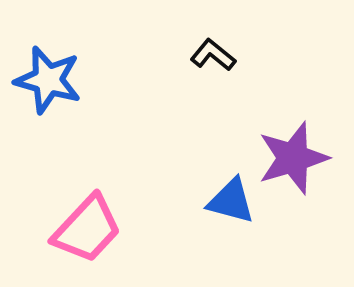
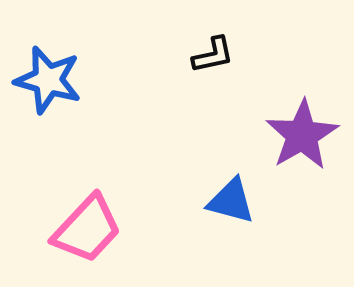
black L-shape: rotated 129 degrees clockwise
purple star: moved 9 px right, 23 px up; rotated 14 degrees counterclockwise
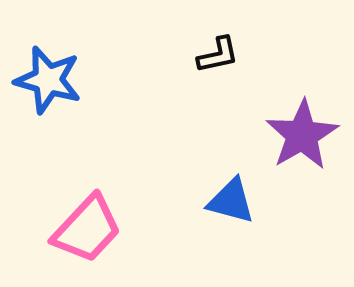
black L-shape: moved 5 px right
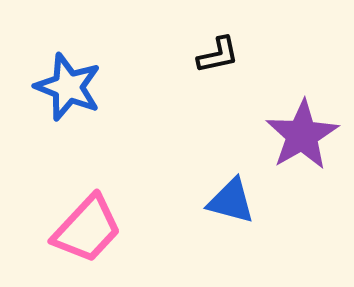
blue star: moved 20 px right, 7 px down; rotated 6 degrees clockwise
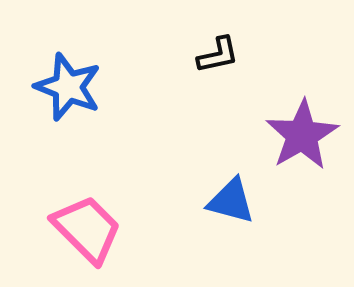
pink trapezoid: rotated 88 degrees counterclockwise
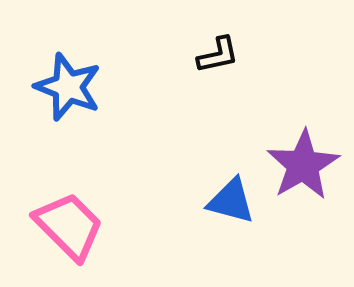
purple star: moved 1 px right, 30 px down
pink trapezoid: moved 18 px left, 3 px up
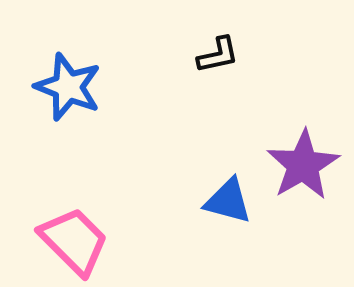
blue triangle: moved 3 px left
pink trapezoid: moved 5 px right, 15 px down
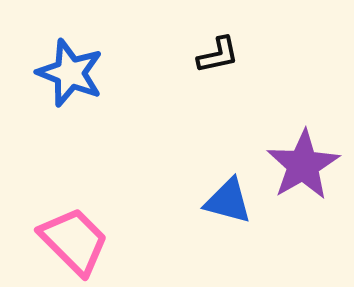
blue star: moved 2 px right, 14 px up
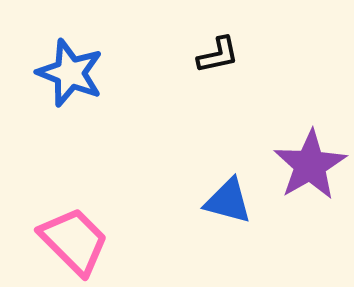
purple star: moved 7 px right
